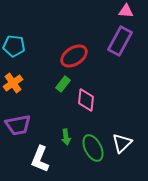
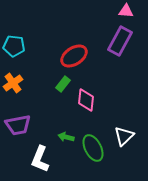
green arrow: rotated 112 degrees clockwise
white triangle: moved 2 px right, 7 px up
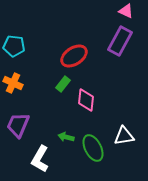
pink triangle: rotated 21 degrees clockwise
orange cross: rotated 30 degrees counterclockwise
purple trapezoid: rotated 124 degrees clockwise
white triangle: rotated 35 degrees clockwise
white L-shape: rotated 8 degrees clockwise
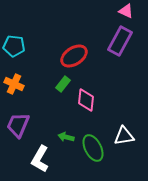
orange cross: moved 1 px right, 1 px down
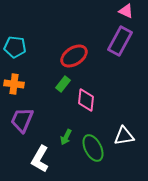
cyan pentagon: moved 1 px right, 1 px down
orange cross: rotated 18 degrees counterclockwise
purple trapezoid: moved 4 px right, 5 px up
green arrow: rotated 77 degrees counterclockwise
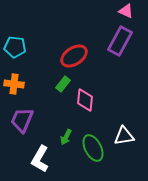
pink diamond: moved 1 px left
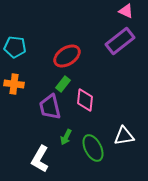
purple rectangle: rotated 24 degrees clockwise
red ellipse: moved 7 px left
purple trapezoid: moved 28 px right, 13 px up; rotated 36 degrees counterclockwise
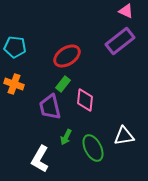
orange cross: rotated 12 degrees clockwise
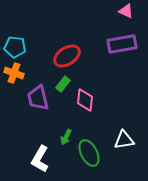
purple rectangle: moved 2 px right, 3 px down; rotated 28 degrees clockwise
orange cross: moved 11 px up
purple trapezoid: moved 12 px left, 9 px up
white triangle: moved 4 px down
green ellipse: moved 4 px left, 5 px down
